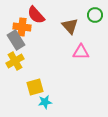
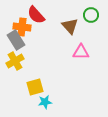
green circle: moved 4 px left
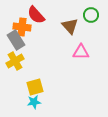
cyan star: moved 11 px left
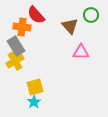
gray rectangle: moved 6 px down
cyan star: rotated 24 degrees counterclockwise
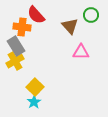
yellow square: rotated 30 degrees counterclockwise
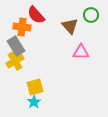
yellow square: rotated 30 degrees clockwise
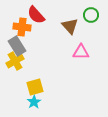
gray rectangle: moved 1 px right
